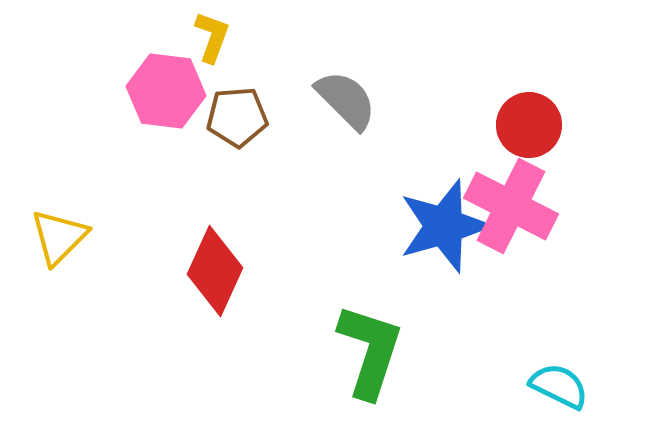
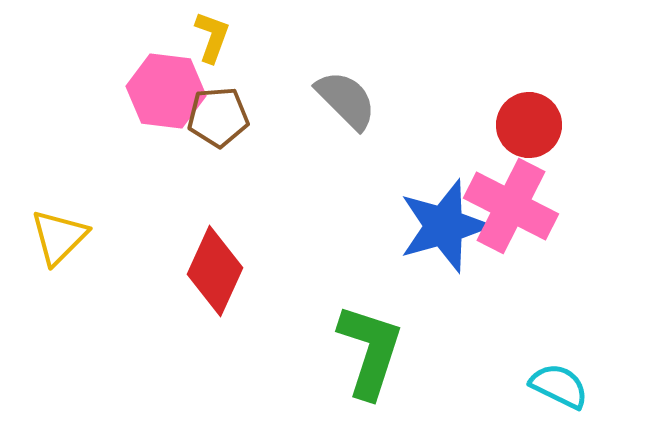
brown pentagon: moved 19 px left
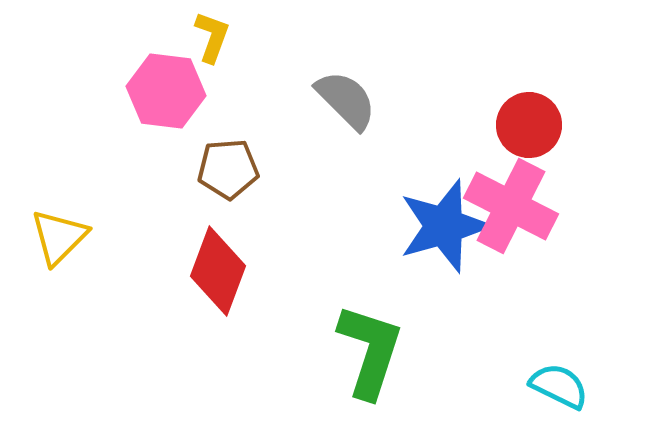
brown pentagon: moved 10 px right, 52 px down
red diamond: moved 3 px right; rotated 4 degrees counterclockwise
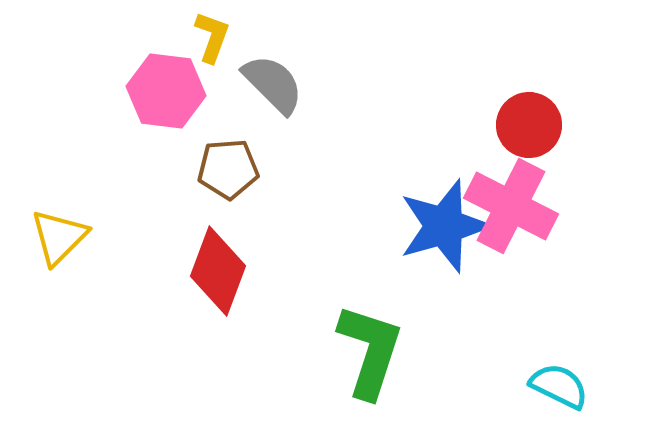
gray semicircle: moved 73 px left, 16 px up
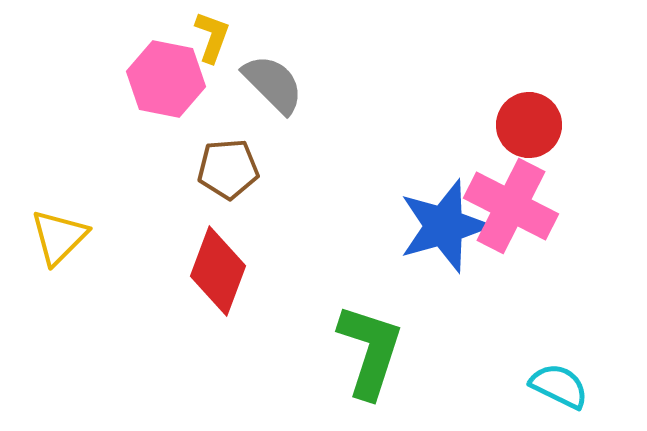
pink hexagon: moved 12 px up; rotated 4 degrees clockwise
